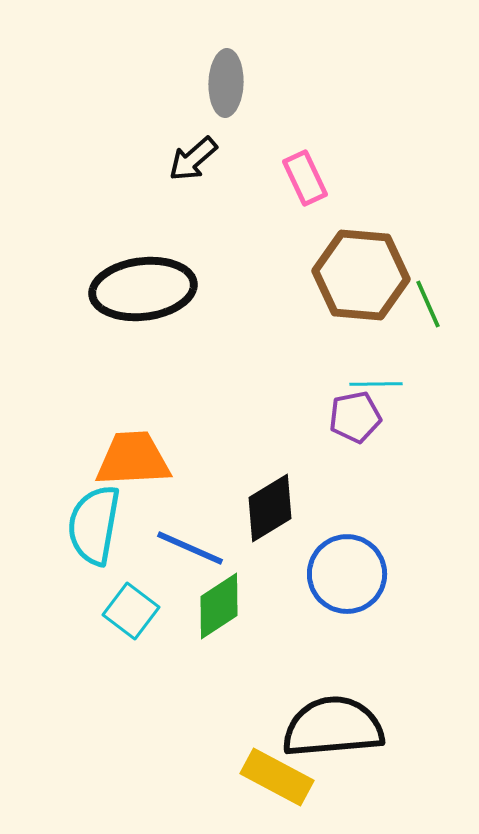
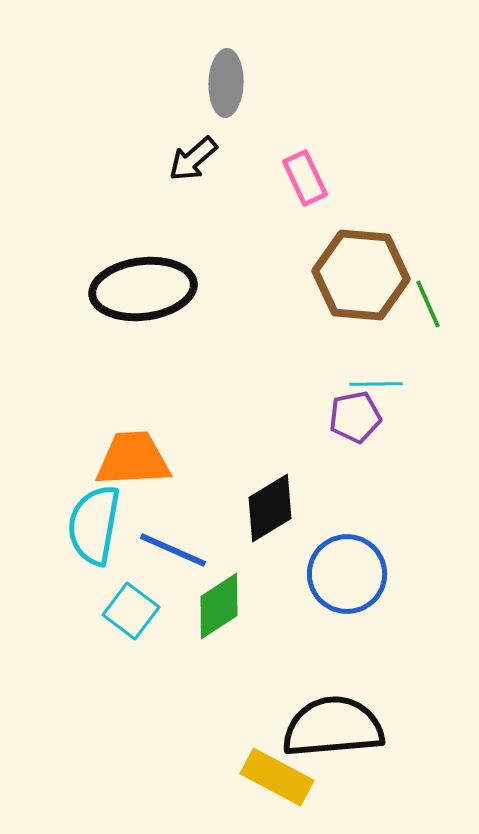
blue line: moved 17 px left, 2 px down
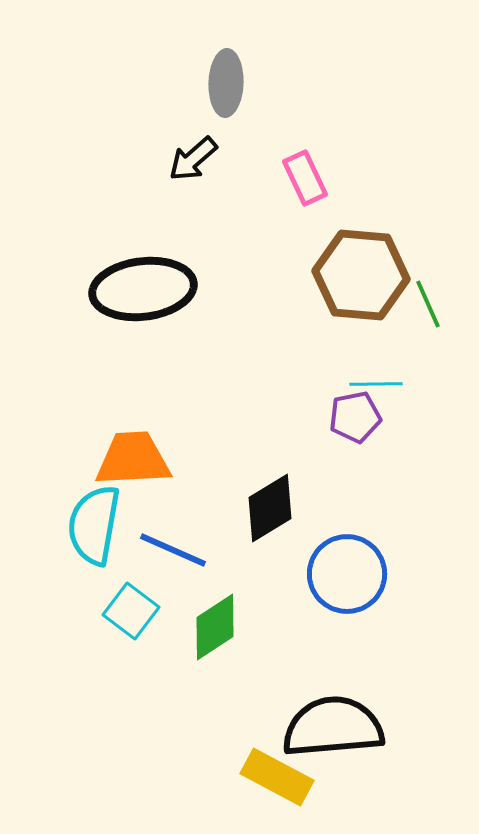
green diamond: moved 4 px left, 21 px down
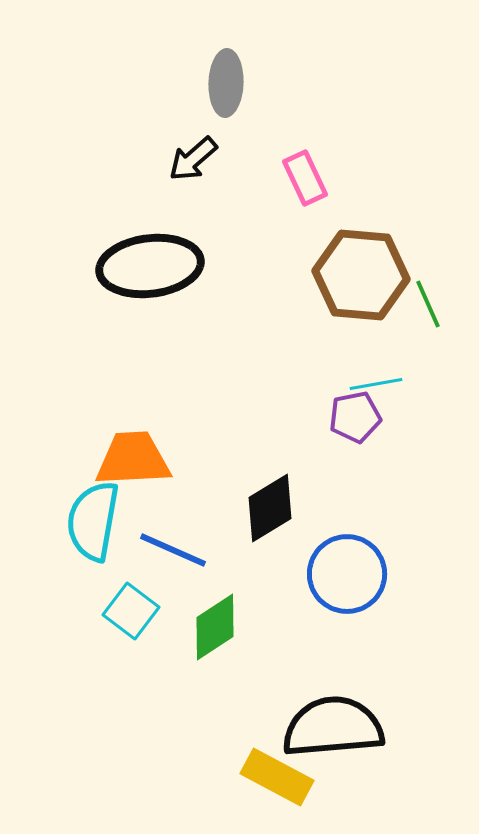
black ellipse: moved 7 px right, 23 px up
cyan line: rotated 9 degrees counterclockwise
cyan semicircle: moved 1 px left, 4 px up
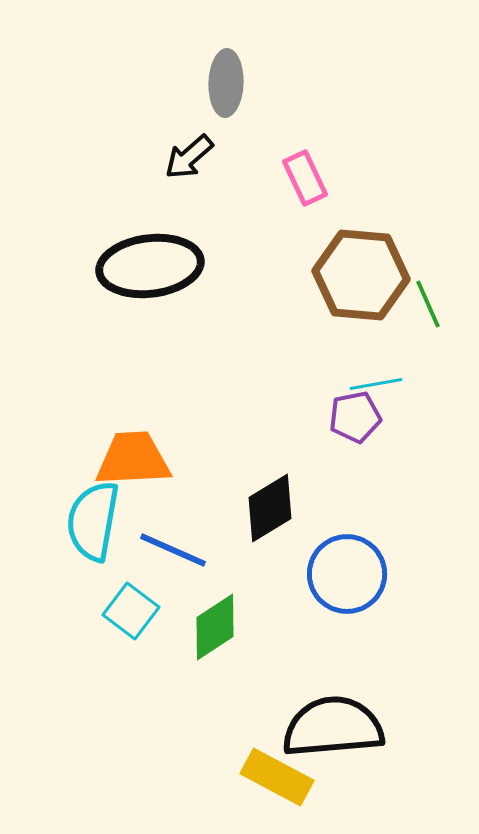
black arrow: moved 4 px left, 2 px up
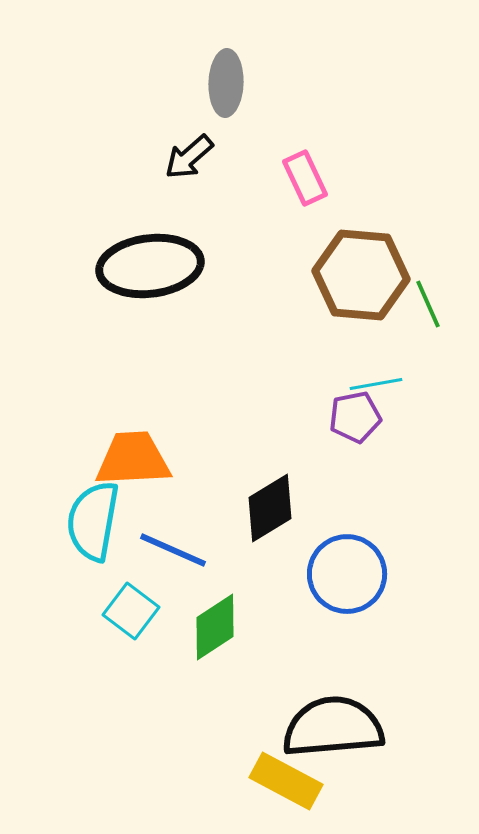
yellow rectangle: moved 9 px right, 4 px down
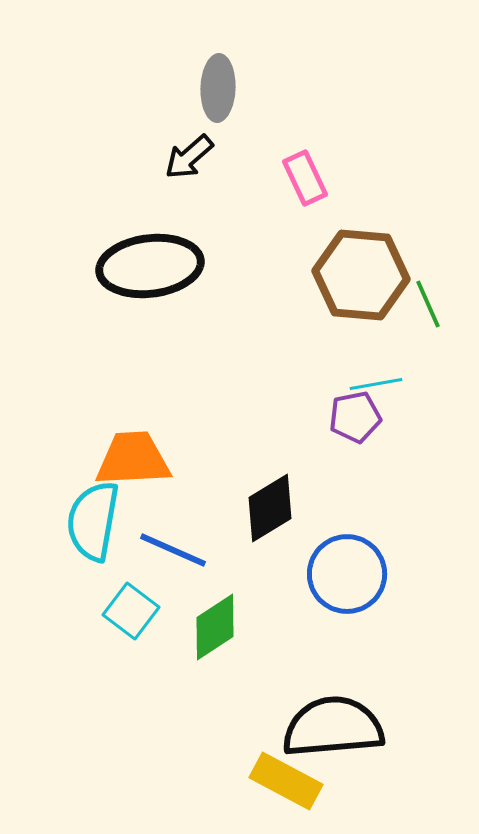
gray ellipse: moved 8 px left, 5 px down
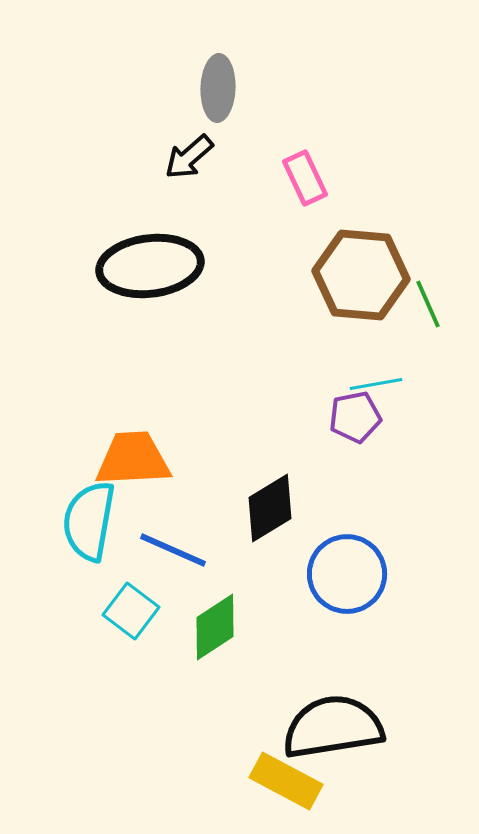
cyan semicircle: moved 4 px left
black semicircle: rotated 4 degrees counterclockwise
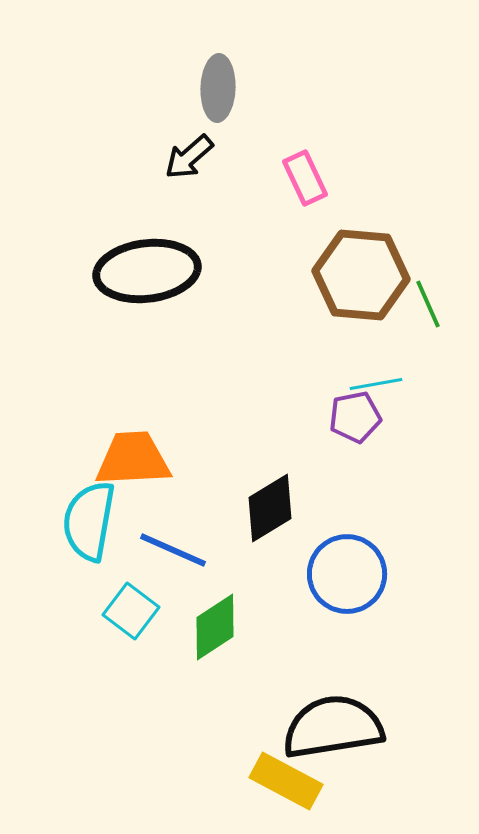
black ellipse: moved 3 px left, 5 px down
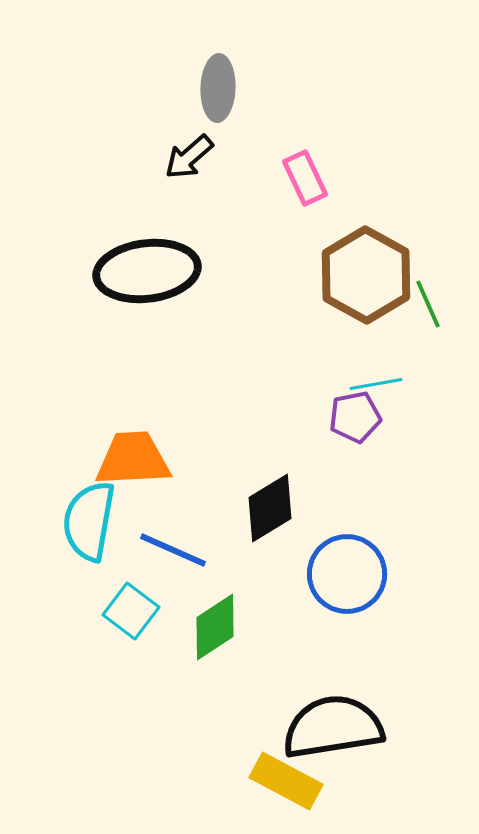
brown hexagon: moved 5 px right; rotated 24 degrees clockwise
